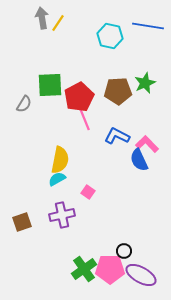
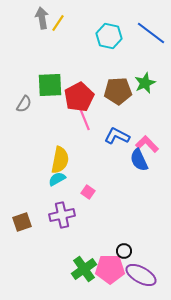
blue line: moved 3 px right, 7 px down; rotated 28 degrees clockwise
cyan hexagon: moved 1 px left
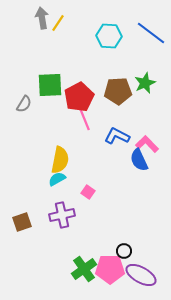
cyan hexagon: rotated 10 degrees counterclockwise
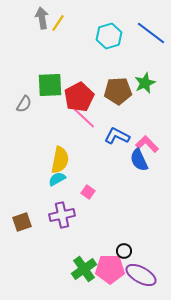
cyan hexagon: rotated 20 degrees counterclockwise
pink line: rotated 25 degrees counterclockwise
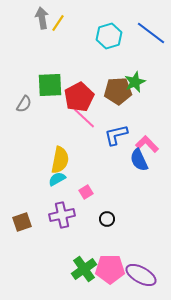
green star: moved 10 px left, 1 px up
blue L-shape: moved 1 px left, 1 px up; rotated 40 degrees counterclockwise
pink square: moved 2 px left; rotated 24 degrees clockwise
black circle: moved 17 px left, 32 px up
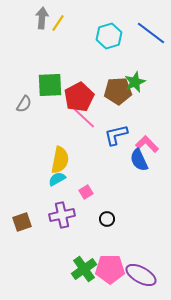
gray arrow: rotated 15 degrees clockwise
